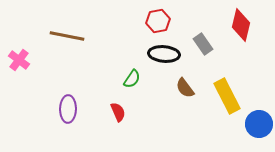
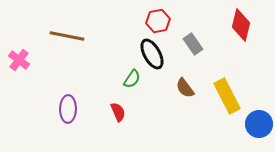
gray rectangle: moved 10 px left
black ellipse: moved 12 px left; rotated 56 degrees clockwise
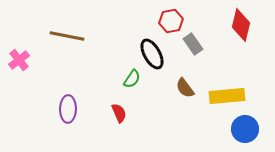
red hexagon: moved 13 px right
pink cross: rotated 15 degrees clockwise
yellow rectangle: rotated 68 degrees counterclockwise
red semicircle: moved 1 px right, 1 px down
blue circle: moved 14 px left, 5 px down
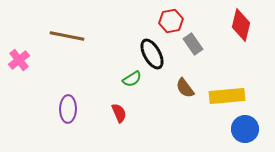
green semicircle: rotated 24 degrees clockwise
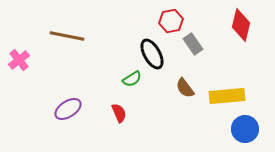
purple ellipse: rotated 56 degrees clockwise
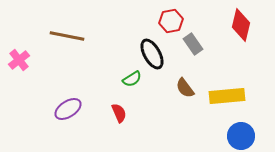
blue circle: moved 4 px left, 7 px down
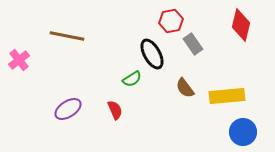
red semicircle: moved 4 px left, 3 px up
blue circle: moved 2 px right, 4 px up
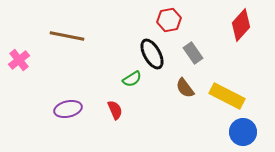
red hexagon: moved 2 px left, 1 px up
red diamond: rotated 28 degrees clockwise
gray rectangle: moved 9 px down
yellow rectangle: rotated 32 degrees clockwise
purple ellipse: rotated 20 degrees clockwise
